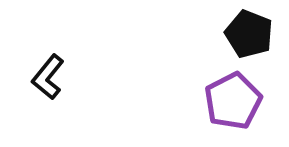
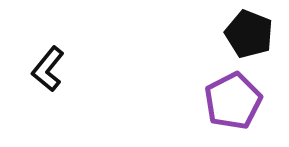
black L-shape: moved 8 px up
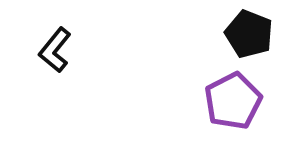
black L-shape: moved 7 px right, 19 px up
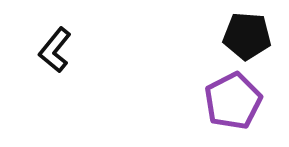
black pentagon: moved 2 px left, 2 px down; rotated 18 degrees counterclockwise
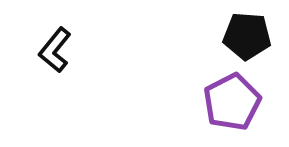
purple pentagon: moved 1 px left, 1 px down
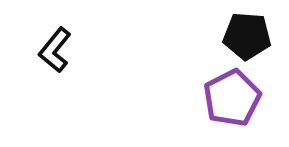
purple pentagon: moved 4 px up
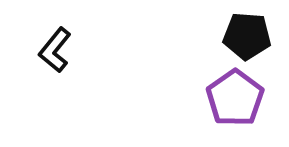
purple pentagon: moved 3 px right; rotated 8 degrees counterclockwise
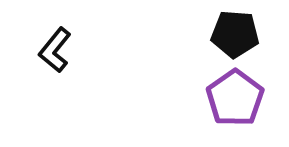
black pentagon: moved 12 px left, 2 px up
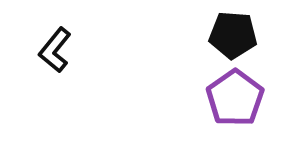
black pentagon: moved 2 px left, 1 px down
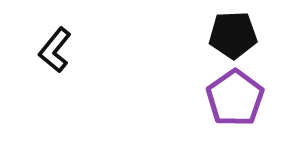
black pentagon: rotated 6 degrees counterclockwise
